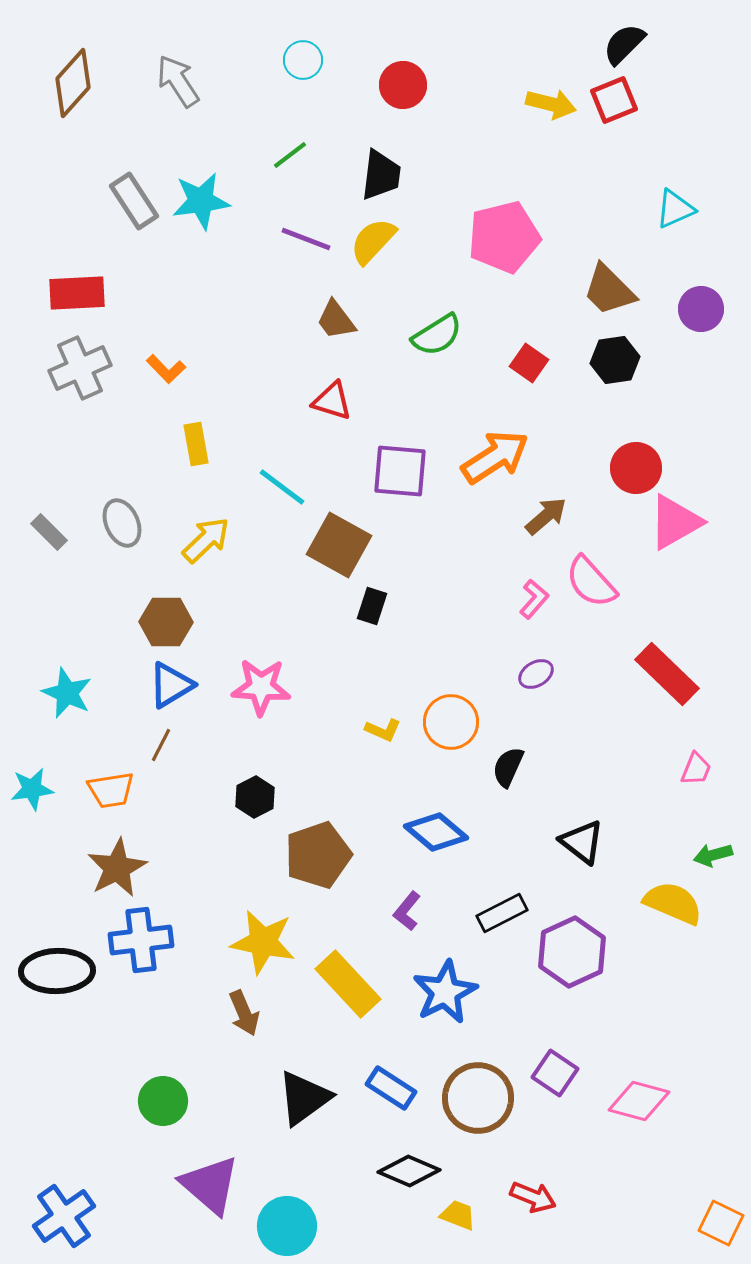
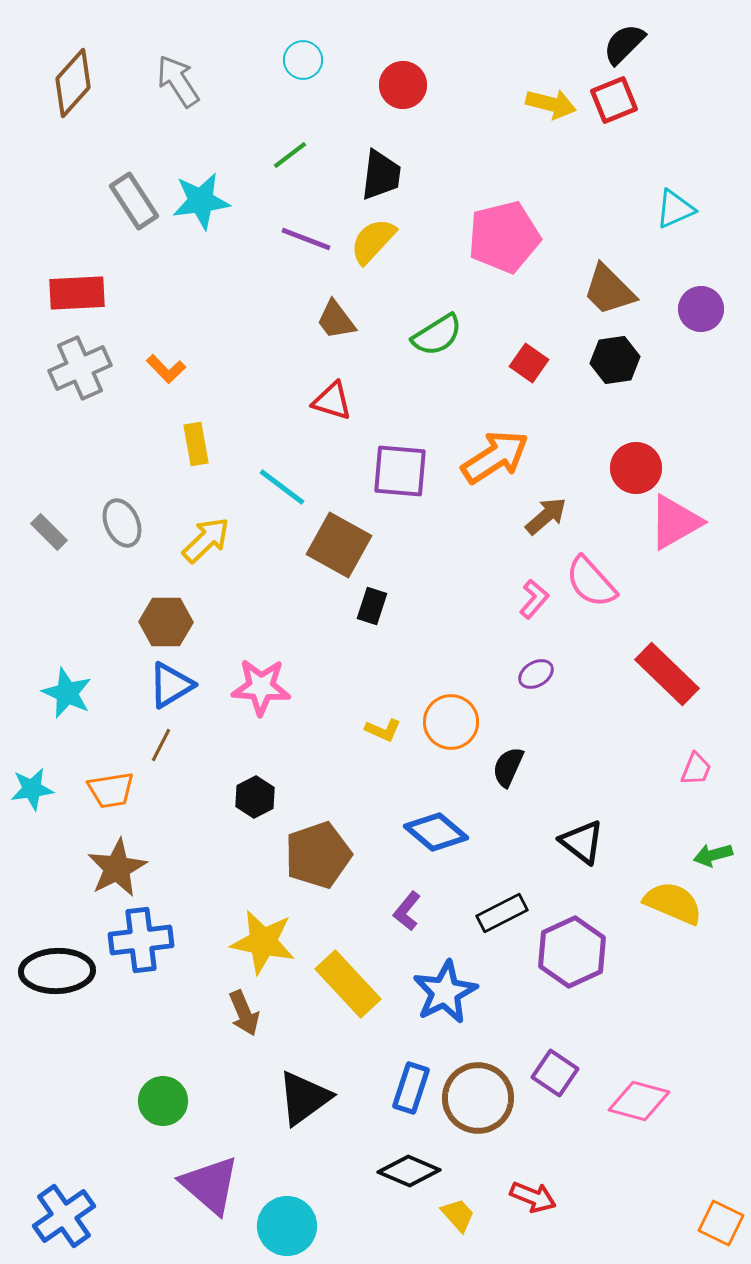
blue rectangle at (391, 1088): moved 20 px right; rotated 75 degrees clockwise
yellow trapezoid at (458, 1215): rotated 27 degrees clockwise
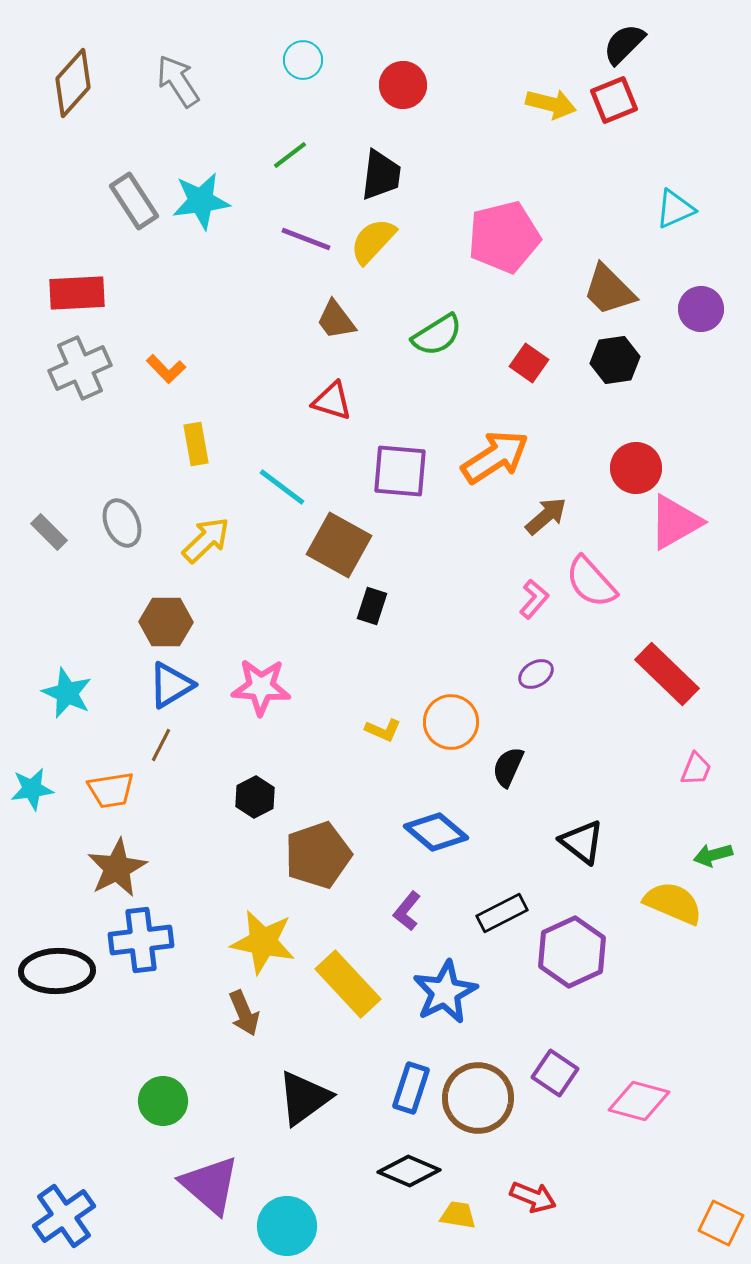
yellow trapezoid at (458, 1215): rotated 39 degrees counterclockwise
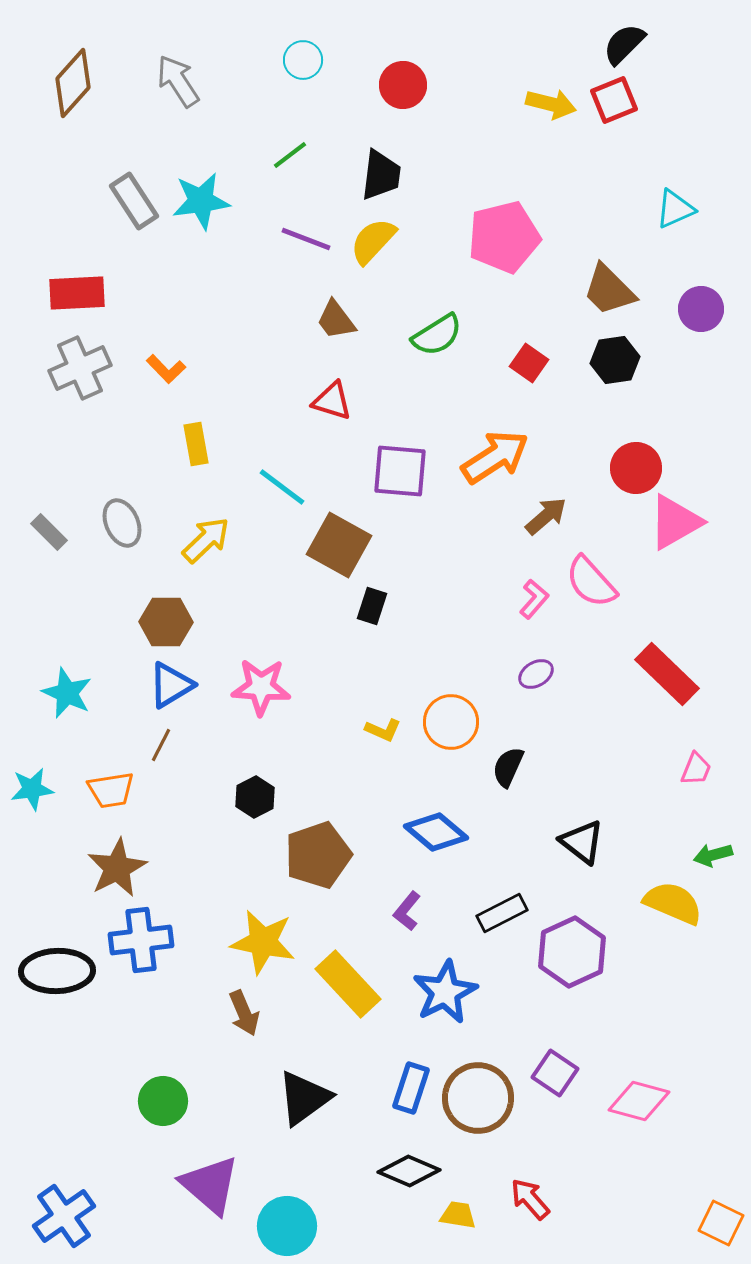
red arrow at (533, 1197): moved 3 px left, 2 px down; rotated 153 degrees counterclockwise
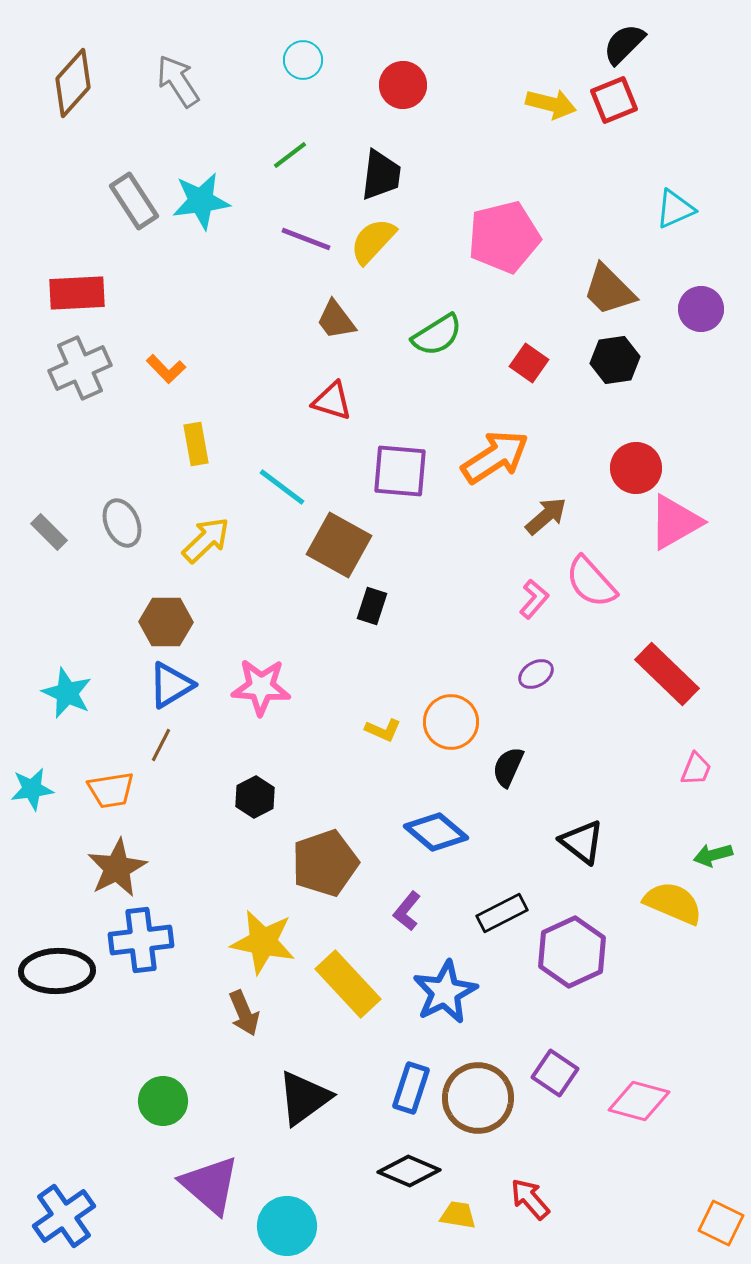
brown pentagon at (318, 855): moved 7 px right, 8 px down
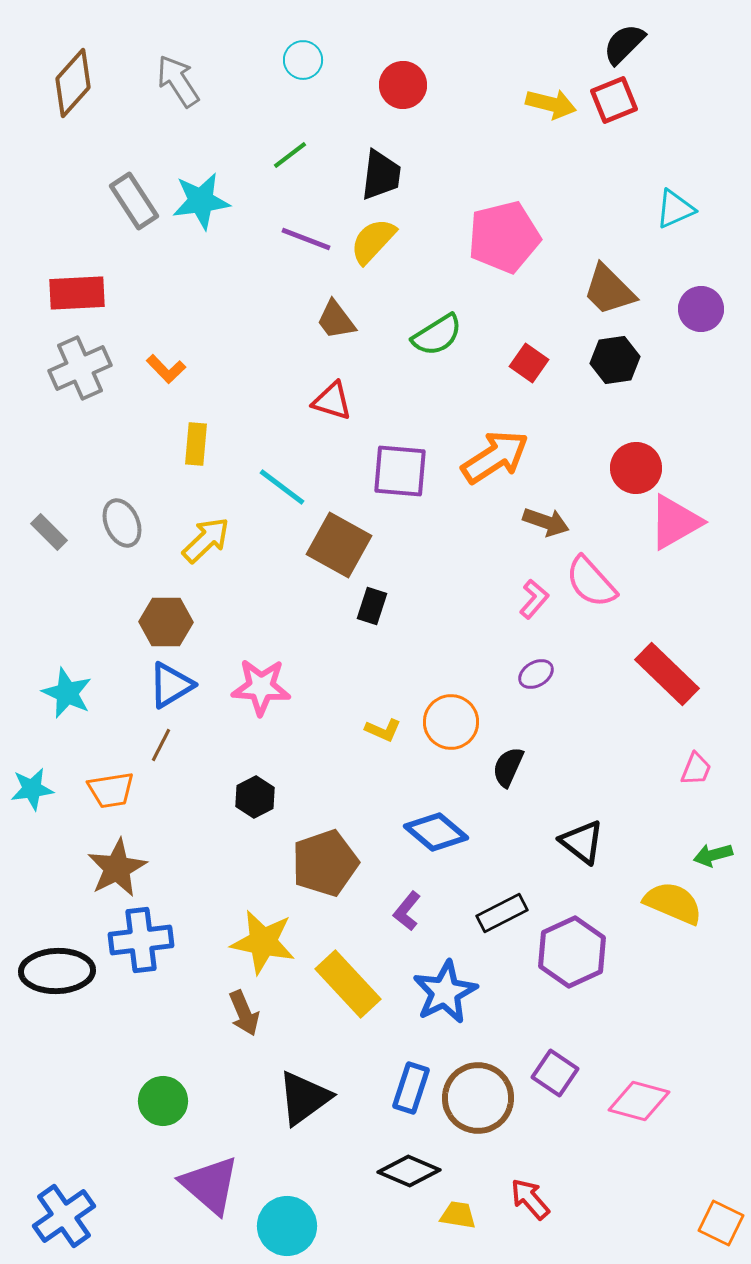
yellow rectangle at (196, 444): rotated 15 degrees clockwise
brown arrow at (546, 516): moved 6 px down; rotated 60 degrees clockwise
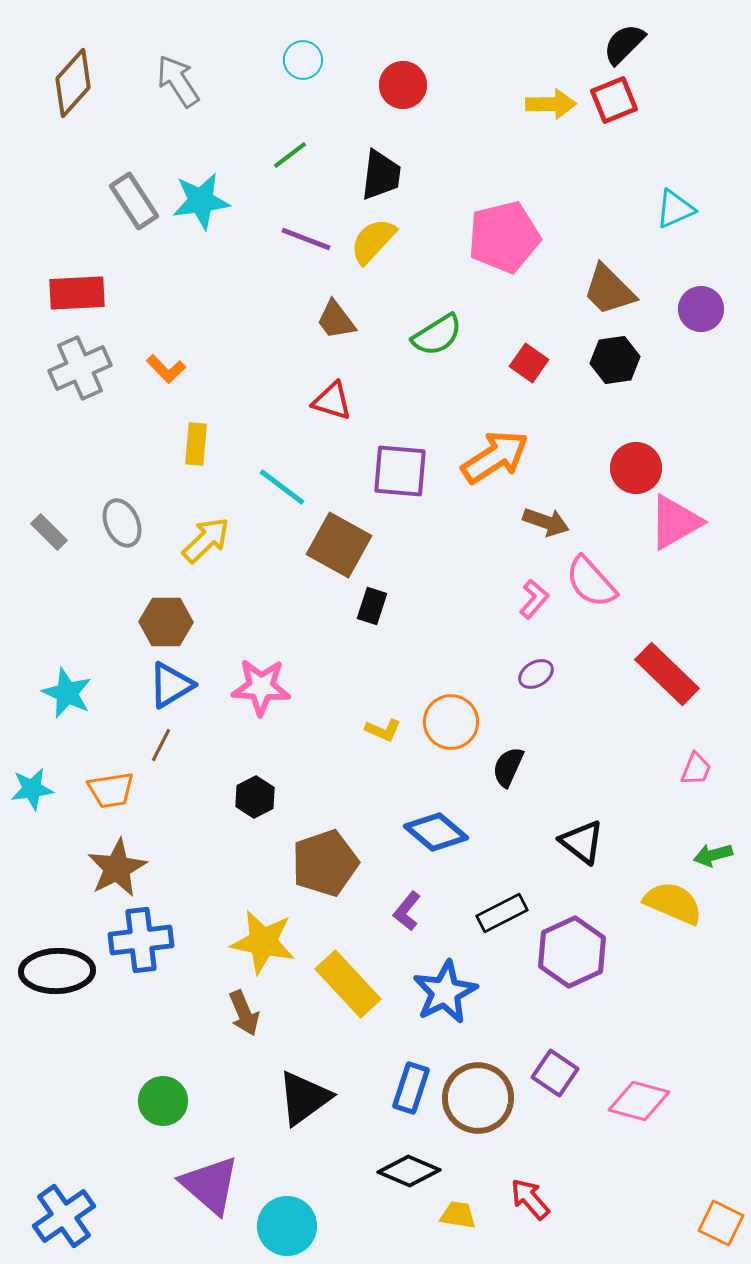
yellow arrow at (551, 104): rotated 15 degrees counterclockwise
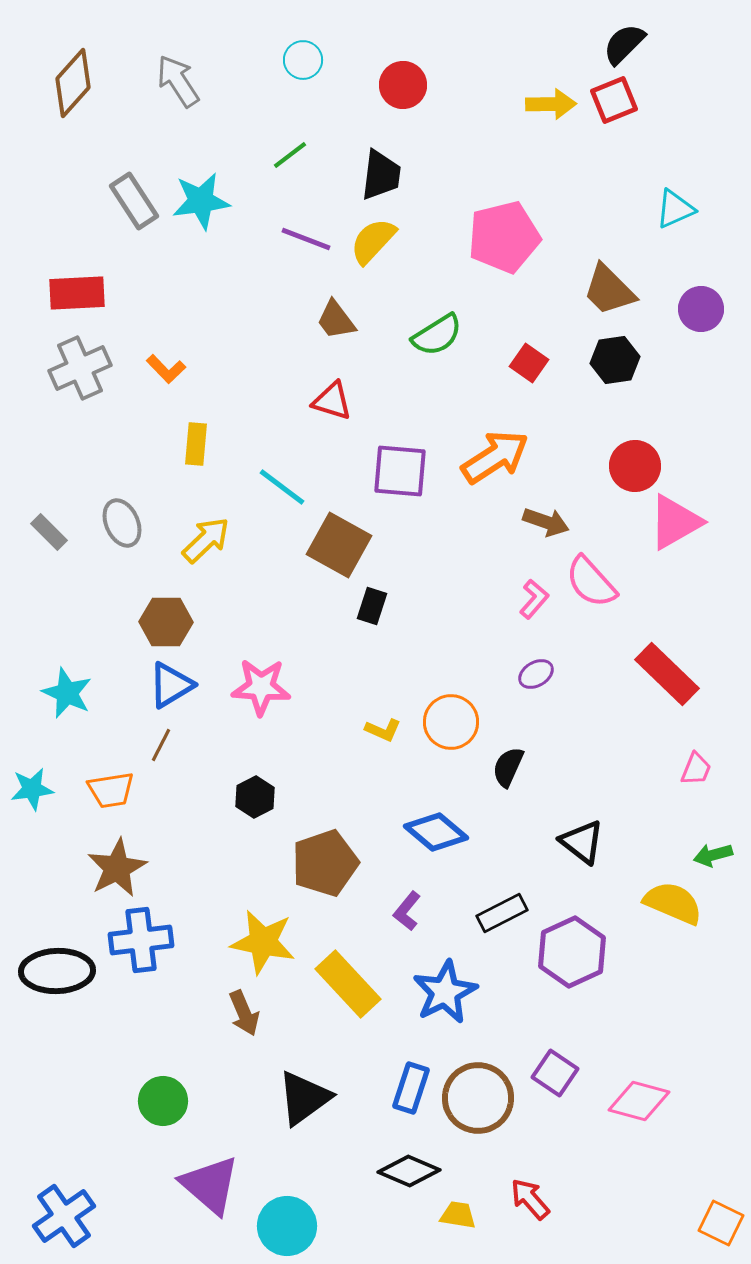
red circle at (636, 468): moved 1 px left, 2 px up
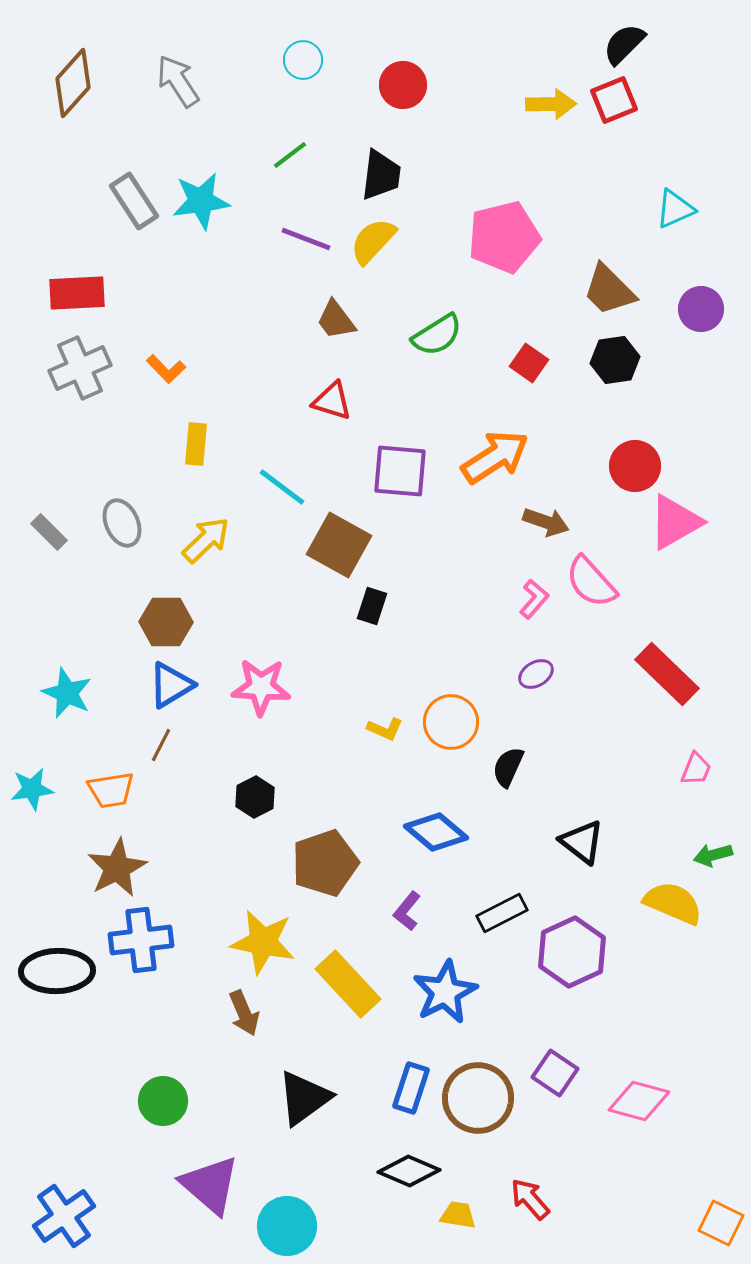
yellow L-shape at (383, 730): moved 2 px right, 1 px up
